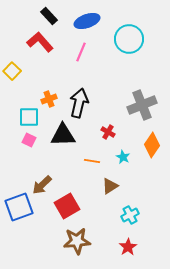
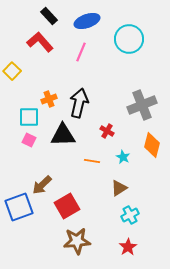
red cross: moved 1 px left, 1 px up
orange diamond: rotated 20 degrees counterclockwise
brown triangle: moved 9 px right, 2 px down
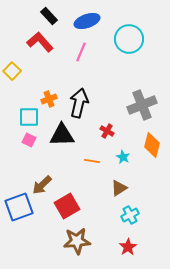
black triangle: moved 1 px left
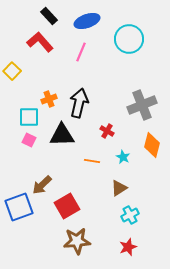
red star: rotated 12 degrees clockwise
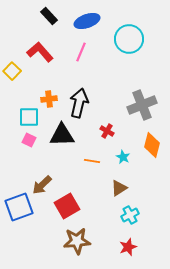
red L-shape: moved 10 px down
orange cross: rotated 14 degrees clockwise
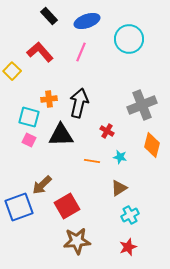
cyan square: rotated 15 degrees clockwise
black triangle: moved 1 px left
cyan star: moved 3 px left; rotated 16 degrees counterclockwise
